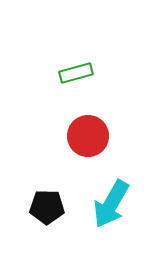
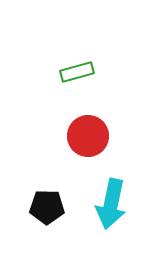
green rectangle: moved 1 px right, 1 px up
cyan arrow: rotated 18 degrees counterclockwise
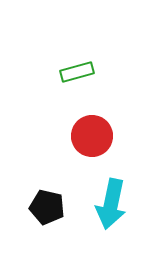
red circle: moved 4 px right
black pentagon: rotated 12 degrees clockwise
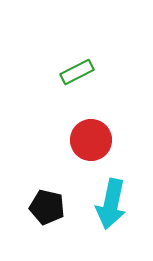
green rectangle: rotated 12 degrees counterclockwise
red circle: moved 1 px left, 4 px down
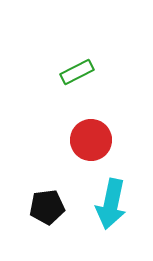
black pentagon: rotated 20 degrees counterclockwise
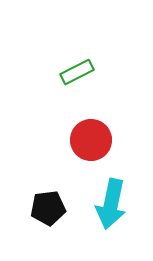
black pentagon: moved 1 px right, 1 px down
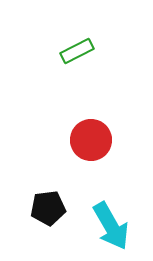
green rectangle: moved 21 px up
cyan arrow: moved 22 px down; rotated 42 degrees counterclockwise
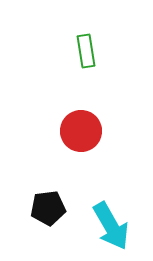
green rectangle: moved 9 px right; rotated 72 degrees counterclockwise
red circle: moved 10 px left, 9 px up
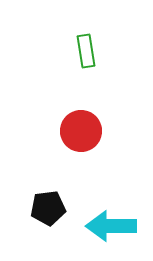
cyan arrow: rotated 120 degrees clockwise
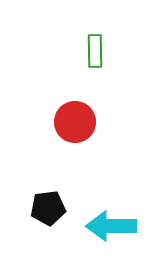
green rectangle: moved 9 px right; rotated 8 degrees clockwise
red circle: moved 6 px left, 9 px up
